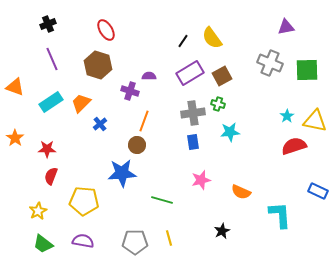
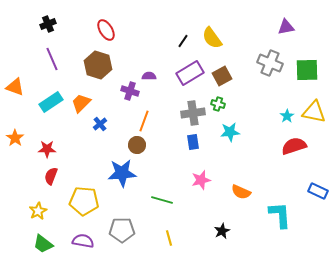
yellow triangle at (315, 121): moved 1 px left, 9 px up
gray pentagon at (135, 242): moved 13 px left, 12 px up
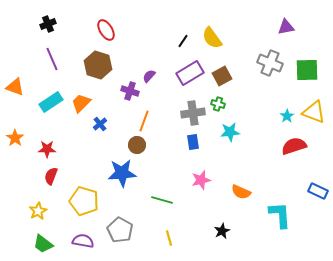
purple semicircle at (149, 76): rotated 48 degrees counterclockwise
yellow triangle at (314, 112): rotated 10 degrees clockwise
yellow pentagon at (84, 201): rotated 12 degrees clockwise
gray pentagon at (122, 230): moved 2 px left; rotated 30 degrees clockwise
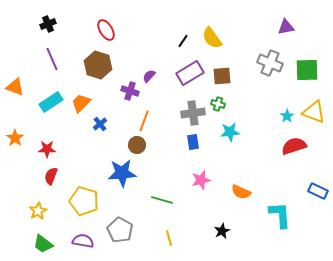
brown square at (222, 76): rotated 24 degrees clockwise
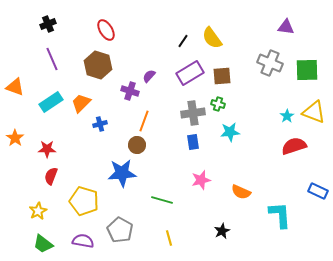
purple triangle at (286, 27): rotated 18 degrees clockwise
blue cross at (100, 124): rotated 24 degrees clockwise
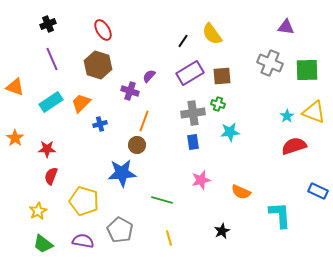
red ellipse at (106, 30): moved 3 px left
yellow semicircle at (212, 38): moved 4 px up
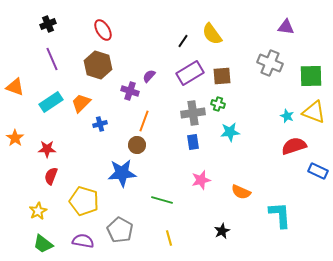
green square at (307, 70): moved 4 px right, 6 px down
cyan star at (287, 116): rotated 16 degrees counterclockwise
blue rectangle at (318, 191): moved 20 px up
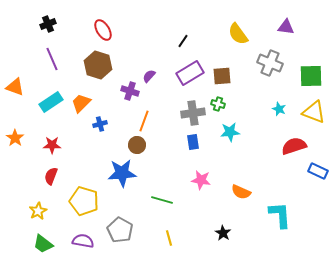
yellow semicircle at (212, 34): moved 26 px right
cyan star at (287, 116): moved 8 px left, 7 px up
red star at (47, 149): moved 5 px right, 4 px up
pink star at (201, 180): rotated 24 degrees clockwise
black star at (222, 231): moved 1 px right, 2 px down; rotated 14 degrees counterclockwise
